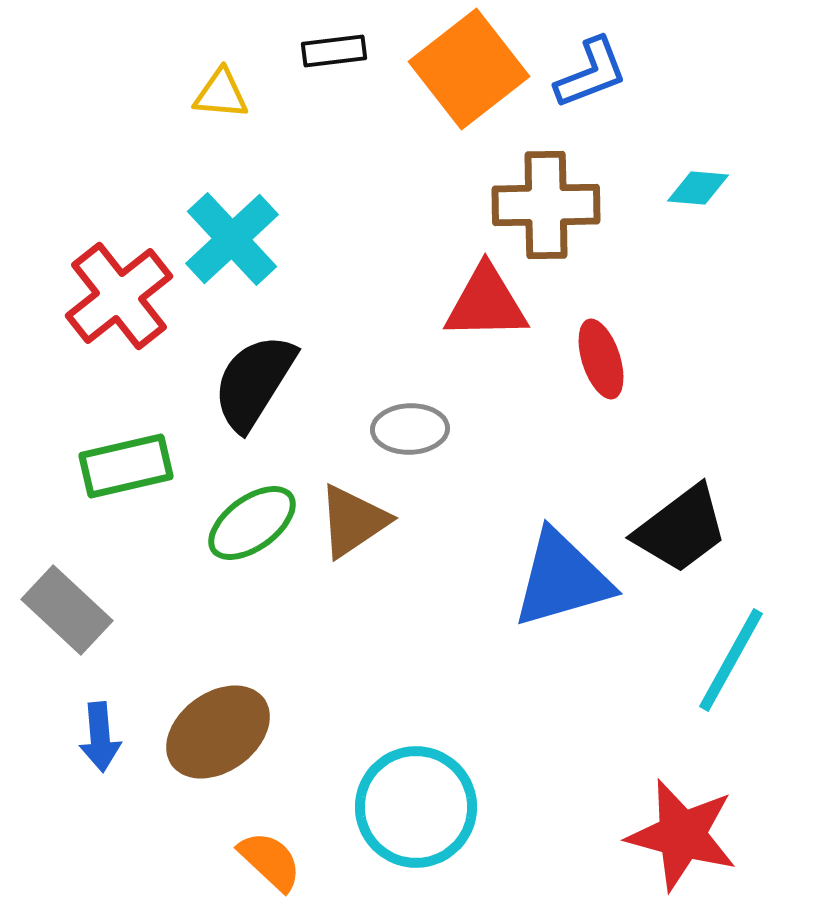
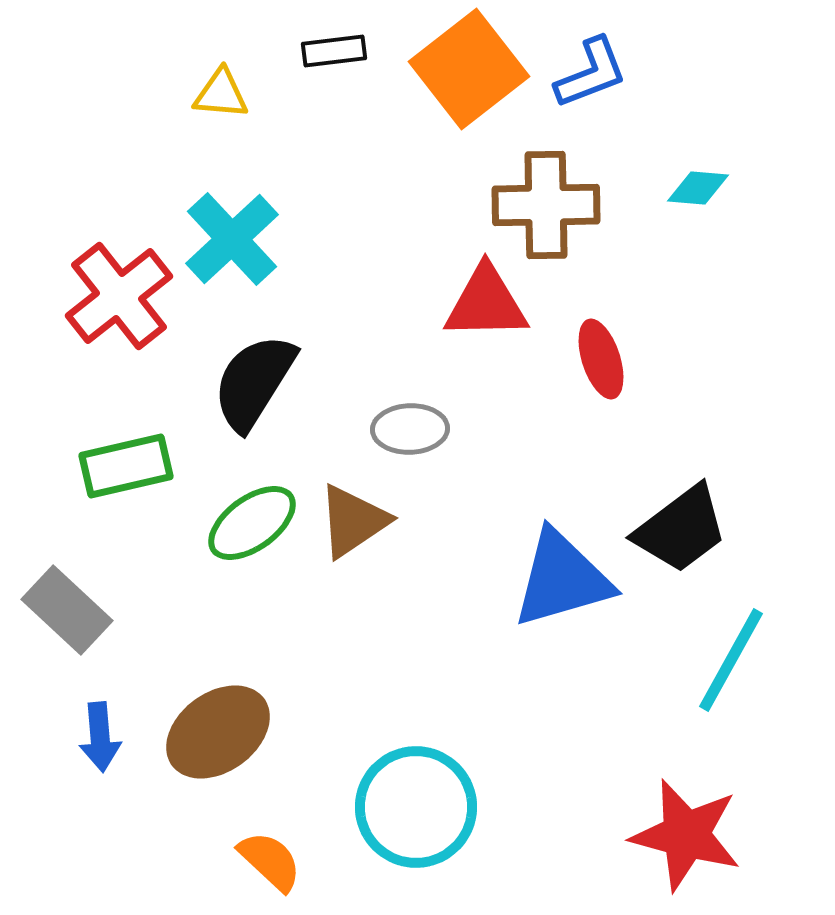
red star: moved 4 px right
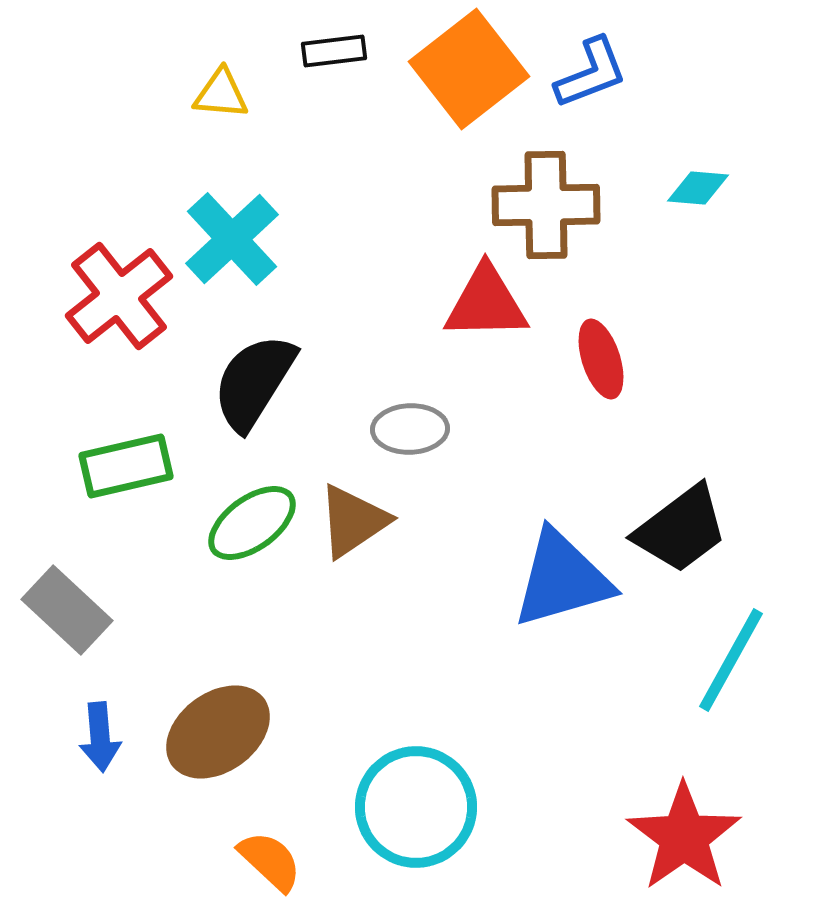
red star: moved 2 px left, 2 px down; rotated 22 degrees clockwise
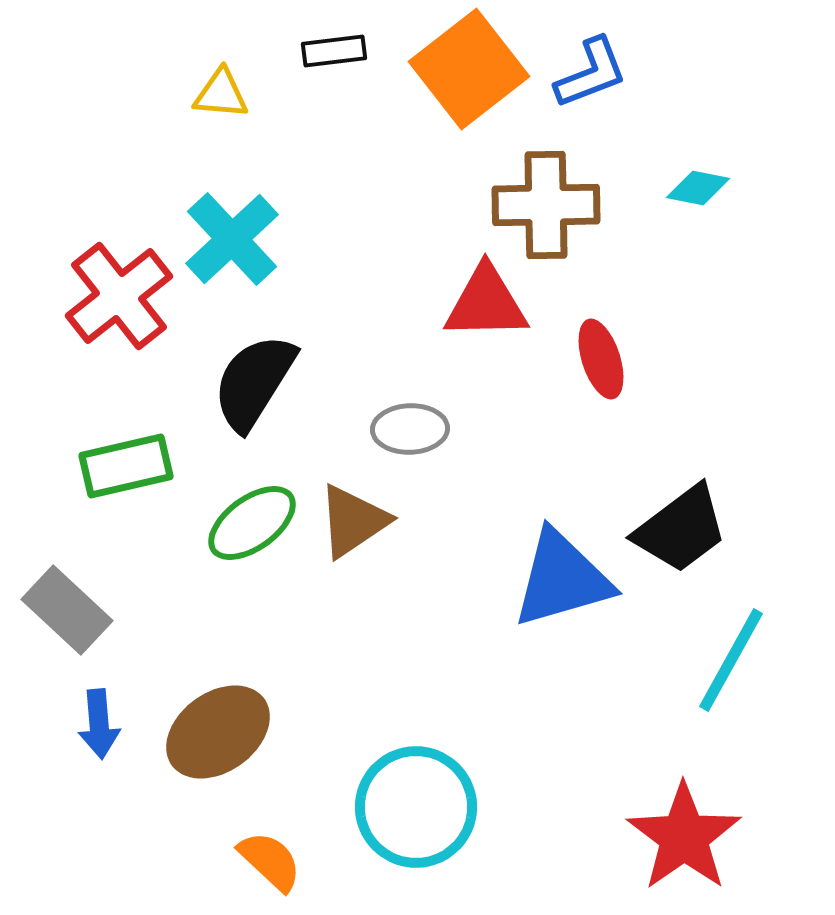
cyan diamond: rotated 6 degrees clockwise
blue arrow: moved 1 px left, 13 px up
